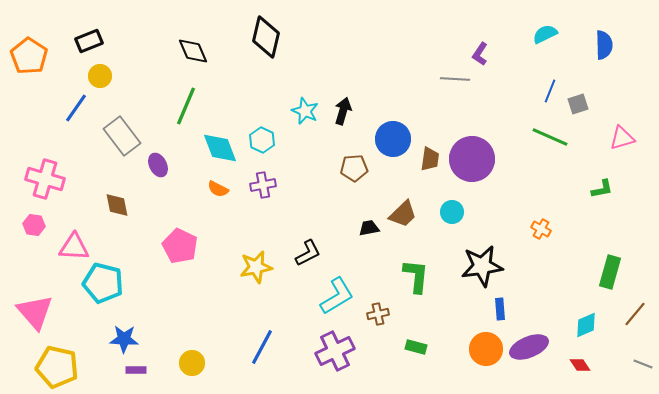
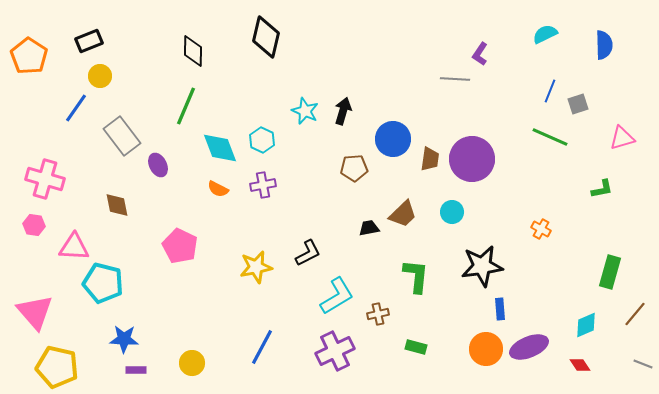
black diamond at (193, 51): rotated 24 degrees clockwise
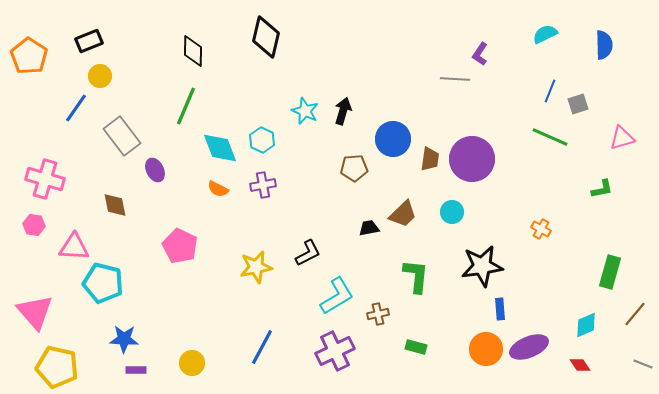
purple ellipse at (158, 165): moved 3 px left, 5 px down
brown diamond at (117, 205): moved 2 px left
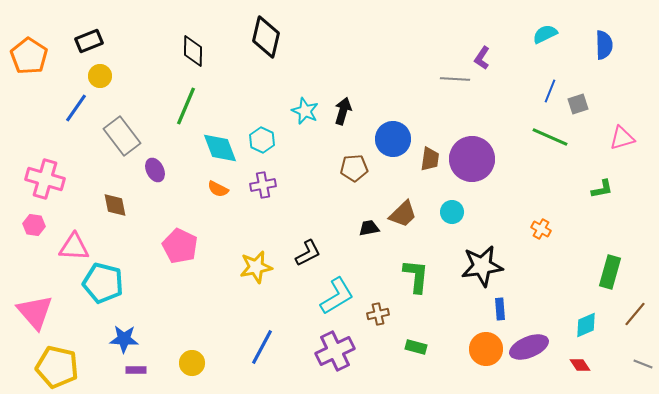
purple L-shape at (480, 54): moved 2 px right, 4 px down
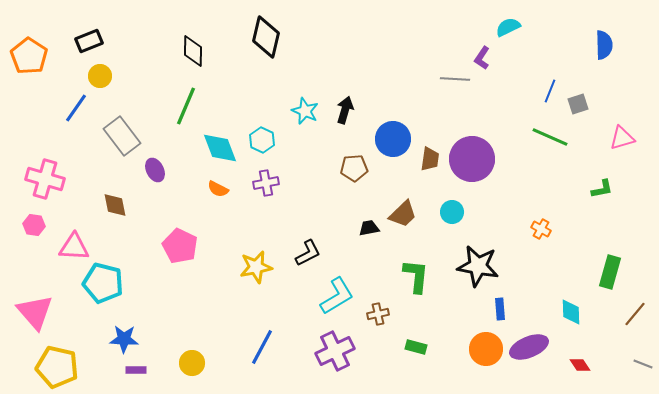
cyan semicircle at (545, 34): moved 37 px left, 7 px up
black arrow at (343, 111): moved 2 px right, 1 px up
purple cross at (263, 185): moved 3 px right, 2 px up
black star at (482, 266): moved 4 px left; rotated 18 degrees clockwise
cyan diamond at (586, 325): moved 15 px left, 13 px up; rotated 68 degrees counterclockwise
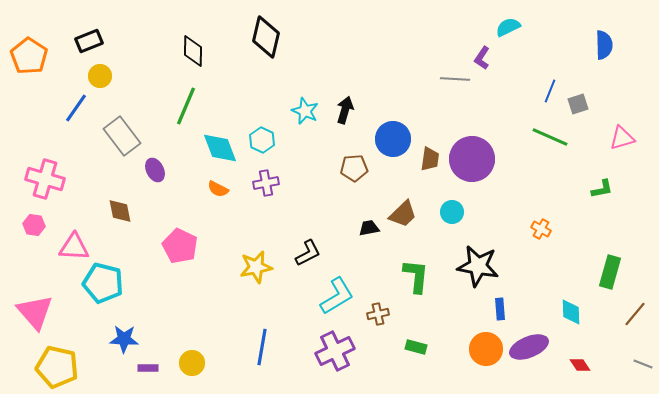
brown diamond at (115, 205): moved 5 px right, 6 px down
blue line at (262, 347): rotated 18 degrees counterclockwise
purple rectangle at (136, 370): moved 12 px right, 2 px up
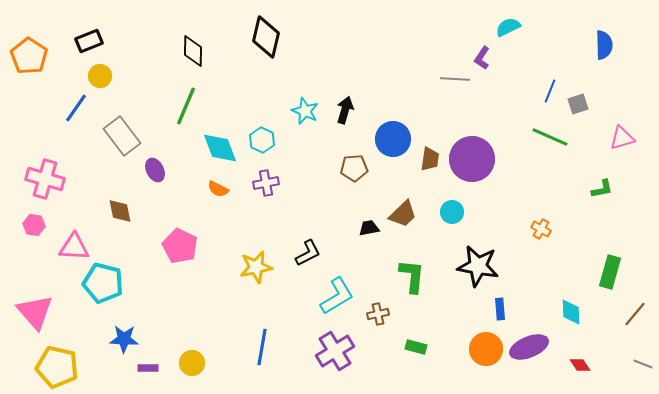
green L-shape at (416, 276): moved 4 px left
purple cross at (335, 351): rotated 6 degrees counterclockwise
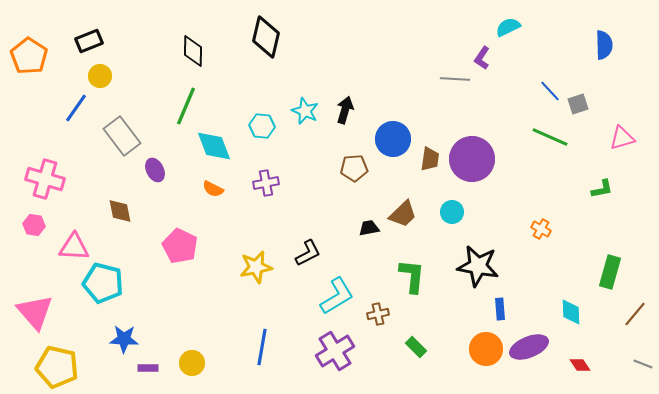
blue line at (550, 91): rotated 65 degrees counterclockwise
cyan hexagon at (262, 140): moved 14 px up; rotated 20 degrees counterclockwise
cyan diamond at (220, 148): moved 6 px left, 2 px up
orange semicircle at (218, 189): moved 5 px left
green rectangle at (416, 347): rotated 30 degrees clockwise
